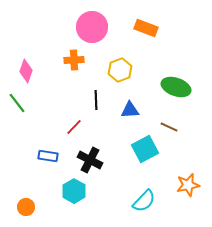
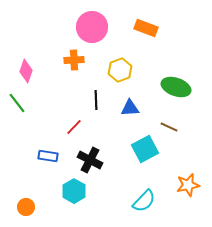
blue triangle: moved 2 px up
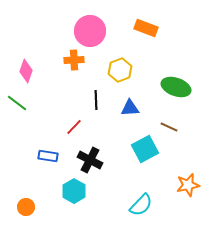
pink circle: moved 2 px left, 4 px down
green line: rotated 15 degrees counterclockwise
cyan semicircle: moved 3 px left, 4 px down
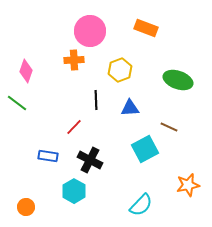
green ellipse: moved 2 px right, 7 px up
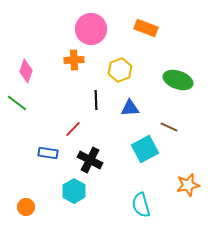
pink circle: moved 1 px right, 2 px up
red line: moved 1 px left, 2 px down
blue rectangle: moved 3 px up
cyan semicircle: rotated 120 degrees clockwise
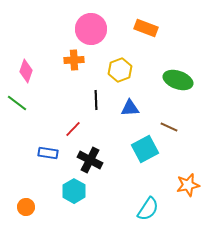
cyan semicircle: moved 7 px right, 4 px down; rotated 130 degrees counterclockwise
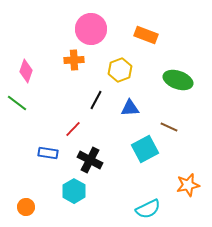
orange rectangle: moved 7 px down
black line: rotated 30 degrees clockwise
cyan semicircle: rotated 30 degrees clockwise
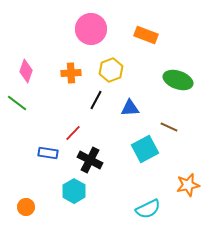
orange cross: moved 3 px left, 13 px down
yellow hexagon: moved 9 px left
red line: moved 4 px down
